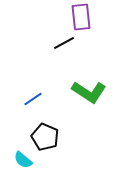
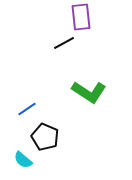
blue line: moved 6 px left, 10 px down
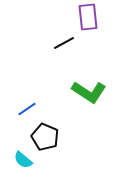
purple rectangle: moved 7 px right
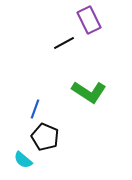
purple rectangle: moved 1 px right, 3 px down; rotated 20 degrees counterclockwise
blue line: moved 8 px right; rotated 36 degrees counterclockwise
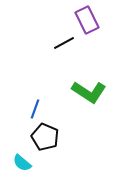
purple rectangle: moved 2 px left
cyan semicircle: moved 1 px left, 3 px down
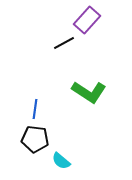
purple rectangle: rotated 68 degrees clockwise
blue line: rotated 12 degrees counterclockwise
black pentagon: moved 10 px left, 2 px down; rotated 16 degrees counterclockwise
cyan semicircle: moved 39 px right, 2 px up
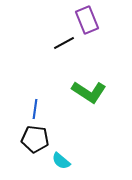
purple rectangle: rotated 64 degrees counterclockwise
